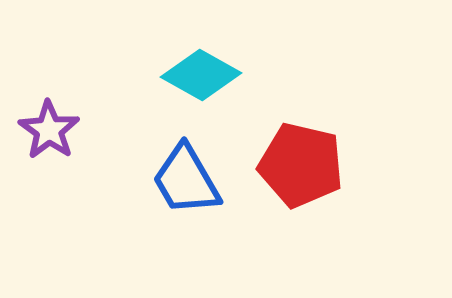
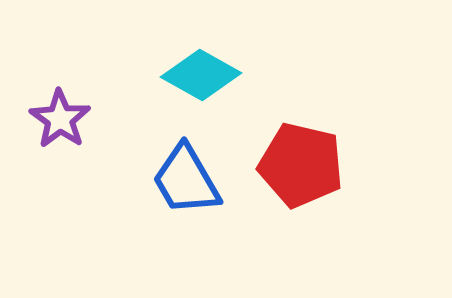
purple star: moved 11 px right, 11 px up
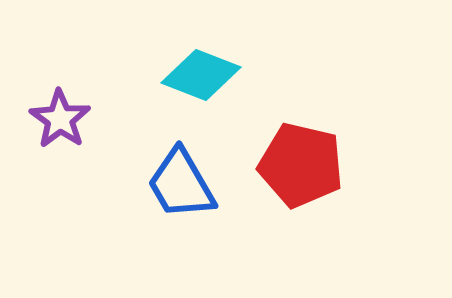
cyan diamond: rotated 8 degrees counterclockwise
blue trapezoid: moved 5 px left, 4 px down
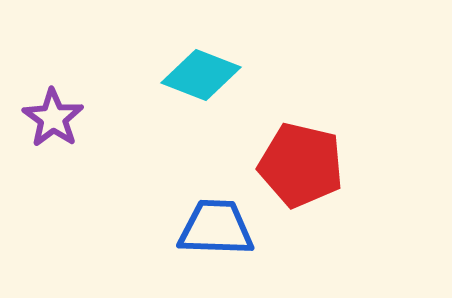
purple star: moved 7 px left, 1 px up
blue trapezoid: moved 35 px right, 44 px down; rotated 122 degrees clockwise
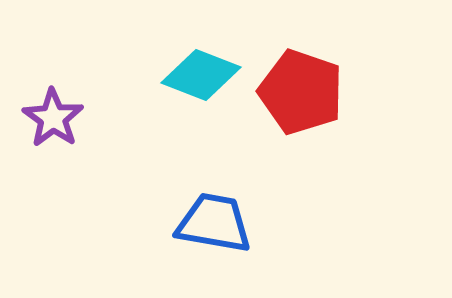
red pentagon: moved 73 px up; rotated 6 degrees clockwise
blue trapezoid: moved 2 px left, 5 px up; rotated 8 degrees clockwise
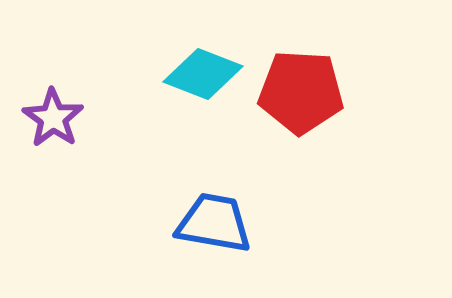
cyan diamond: moved 2 px right, 1 px up
red pentagon: rotated 16 degrees counterclockwise
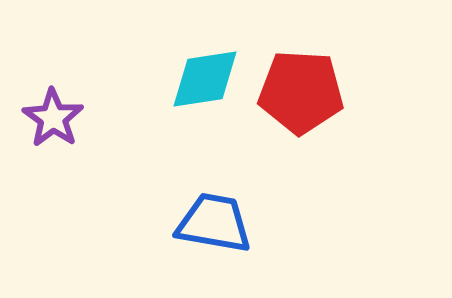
cyan diamond: moved 2 px right, 5 px down; rotated 30 degrees counterclockwise
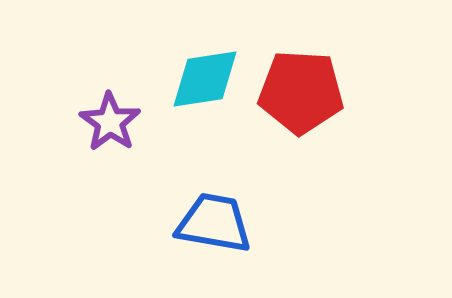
purple star: moved 57 px right, 4 px down
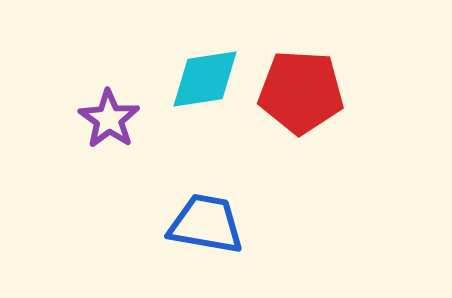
purple star: moved 1 px left, 3 px up
blue trapezoid: moved 8 px left, 1 px down
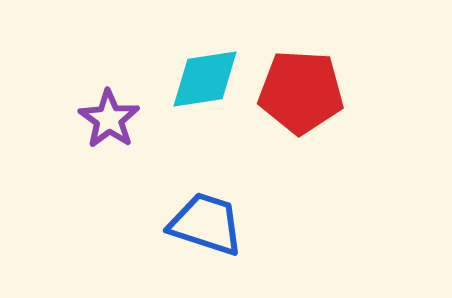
blue trapezoid: rotated 8 degrees clockwise
